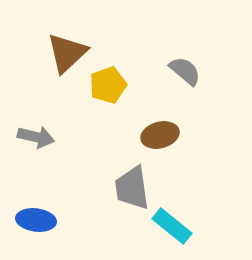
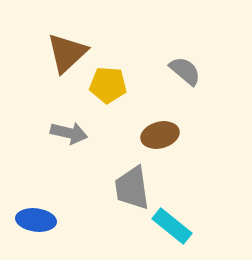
yellow pentagon: rotated 24 degrees clockwise
gray arrow: moved 33 px right, 4 px up
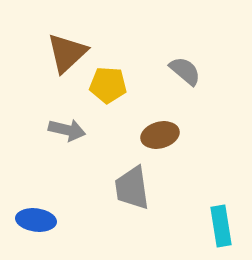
gray arrow: moved 2 px left, 3 px up
cyan rectangle: moved 49 px right; rotated 42 degrees clockwise
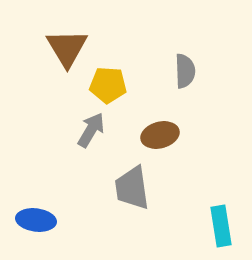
brown triangle: moved 5 px up; rotated 18 degrees counterclockwise
gray semicircle: rotated 48 degrees clockwise
gray arrow: moved 24 px right; rotated 72 degrees counterclockwise
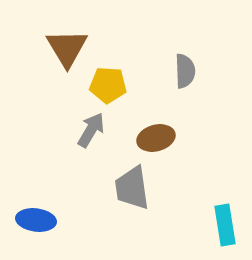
brown ellipse: moved 4 px left, 3 px down
cyan rectangle: moved 4 px right, 1 px up
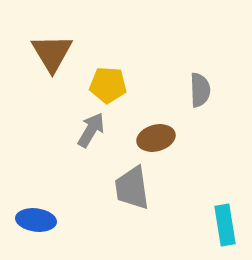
brown triangle: moved 15 px left, 5 px down
gray semicircle: moved 15 px right, 19 px down
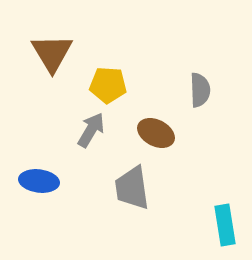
brown ellipse: moved 5 px up; rotated 42 degrees clockwise
blue ellipse: moved 3 px right, 39 px up
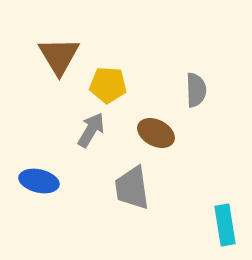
brown triangle: moved 7 px right, 3 px down
gray semicircle: moved 4 px left
blue ellipse: rotated 6 degrees clockwise
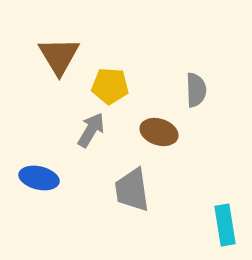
yellow pentagon: moved 2 px right, 1 px down
brown ellipse: moved 3 px right, 1 px up; rotated 9 degrees counterclockwise
blue ellipse: moved 3 px up
gray trapezoid: moved 2 px down
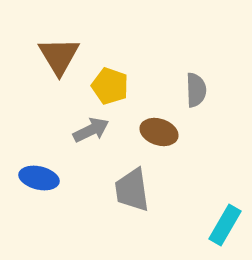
yellow pentagon: rotated 15 degrees clockwise
gray arrow: rotated 33 degrees clockwise
cyan rectangle: rotated 39 degrees clockwise
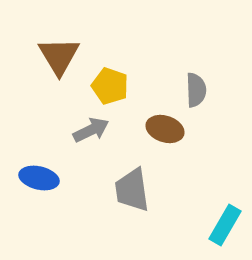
brown ellipse: moved 6 px right, 3 px up
